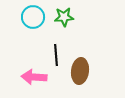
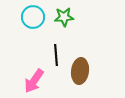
pink arrow: moved 4 px down; rotated 60 degrees counterclockwise
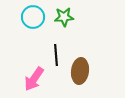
pink arrow: moved 2 px up
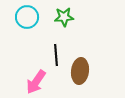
cyan circle: moved 6 px left
pink arrow: moved 2 px right, 3 px down
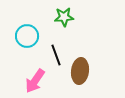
cyan circle: moved 19 px down
black line: rotated 15 degrees counterclockwise
pink arrow: moved 1 px left, 1 px up
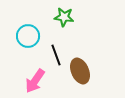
green star: rotated 12 degrees clockwise
cyan circle: moved 1 px right
brown ellipse: rotated 30 degrees counterclockwise
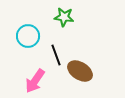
brown ellipse: rotated 35 degrees counterclockwise
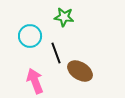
cyan circle: moved 2 px right
black line: moved 2 px up
pink arrow: rotated 125 degrees clockwise
